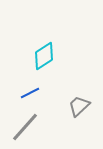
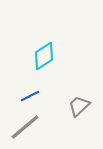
blue line: moved 3 px down
gray line: rotated 8 degrees clockwise
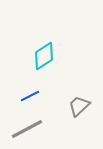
gray line: moved 2 px right, 2 px down; rotated 12 degrees clockwise
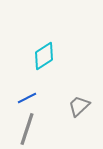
blue line: moved 3 px left, 2 px down
gray line: rotated 44 degrees counterclockwise
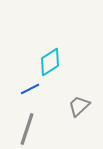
cyan diamond: moved 6 px right, 6 px down
blue line: moved 3 px right, 9 px up
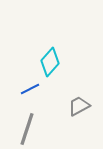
cyan diamond: rotated 16 degrees counterclockwise
gray trapezoid: rotated 15 degrees clockwise
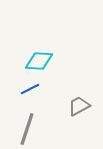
cyan diamond: moved 11 px left, 1 px up; rotated 52 degrees clockwise
